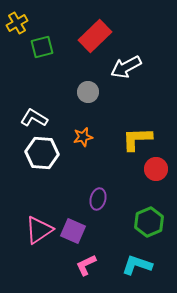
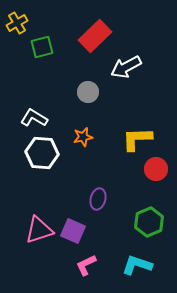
pink triangle: rotated 16 degrees clockwise
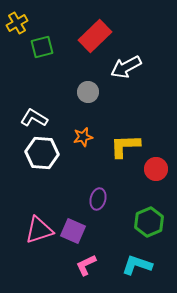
yellow L-shape: moved 12 px left, 7 px down
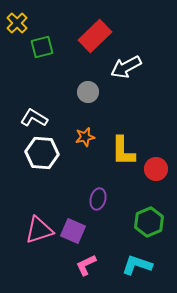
yellow cross: rotated 15 degrees counterclockwise
orange star: moved 2 px right
yellow L-shape: moved 2 px left, 5 px down; rotated 88 degrees counterclockwise
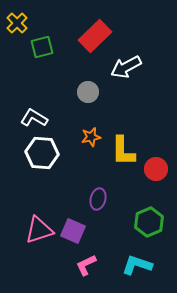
orange star: moved 6 px right
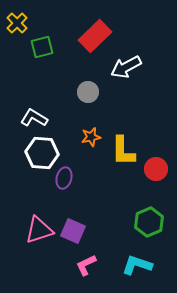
purple ellipse: moved 34 px left, 21 px up
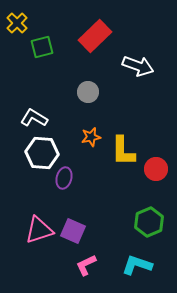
white arrow: moved 12 px right, 1 px up; rotated 132 degrees counterclockwise
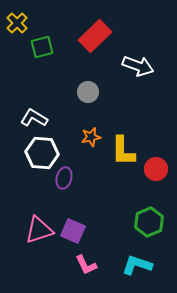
pink L-shape: rotated 90 degrees counterclockwise
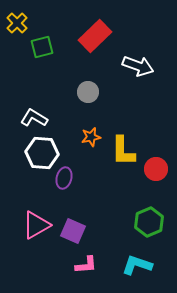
pink triangle: moved 3 px left, 5 px up; rotated 12 degrees counterclockwise
pink L-shape: rotated 70 degrees counterclockwise
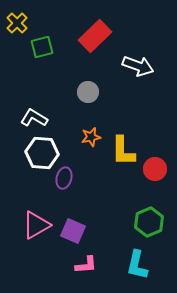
red circle: moved 1 px left
cyan L-shape: rotated 96 degrees counterclockwise
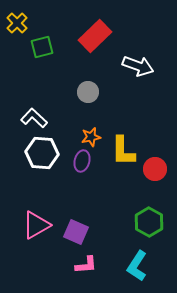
white L-shape: rotated 12 degrees clockwise
purple ellipse: moved 18 px right, 17 px up
green hexagon: rotated 8 degrees counterclockwise
purple square: moved 3 px right, 1 px down
cyan L-shape: moved 1 px down; rotated 20 degrees clockwise
